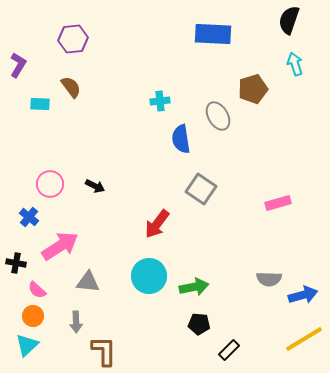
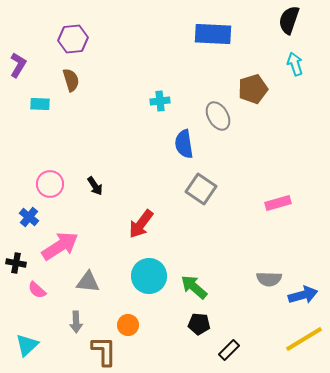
brown semicircle: moved 7 px up; rotated 20 degrees clockwise
blue semicircle: moved 3 px right, 5 px down
black arrow: rotated 30 degrees clockwise
red arrow: moved 16 px left
green arrow: rotated 128 degrees counterclockwise
orange circle: moved 95 px right, 9 px down
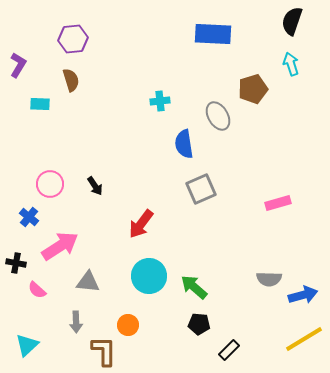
black semicircle: moved 3 px right, 1 px down
cyan arrow: moved 4 px left
gray square: rotated 32 degrees clockwise
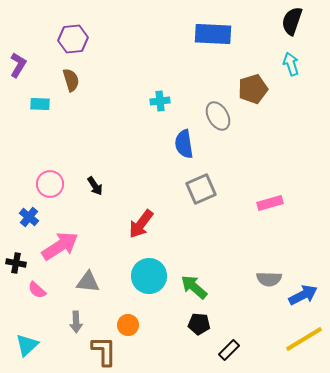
pink rectangle: moved 8 px left
blue arrow: rotated 12 degrees counterclockwise
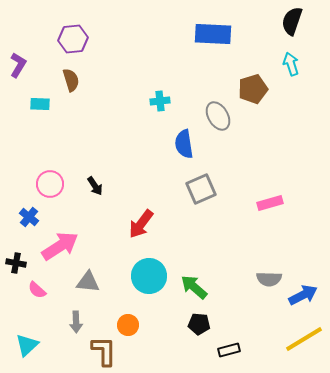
black rectangle: rotated 30 degrees clockwise
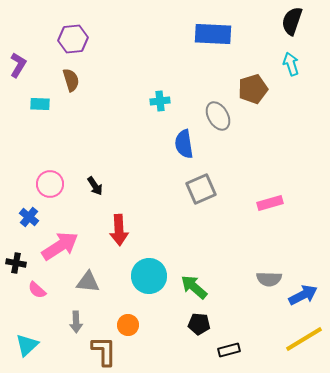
red arrow: moved 22 px left, 6 px down; rotated 40 degrees counterclockwise
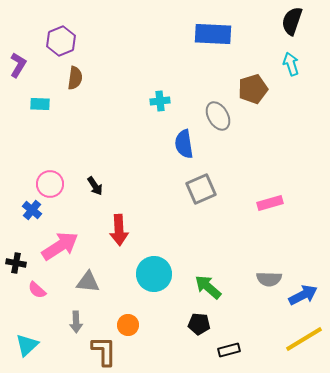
purple hexagon: moved 12 px left, 2 px down; rotated 16 degrees counterclockwise
brown semicircle: moved 4 px right, 2 px up; rotated 25 degrees clockwise
blue cross: moved 3 px right, 7 px up
cyan circle: moved 5 px right, 2 px up
green arrow: moved 14 px right
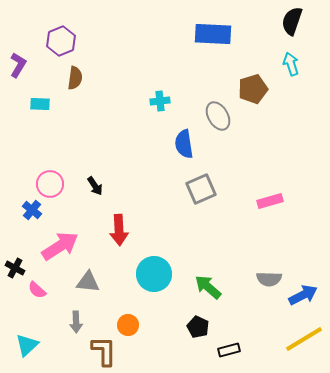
pink rectangle: moved 2 px up
black cross: moved 1 px left, 5 px down; rotated 18 degrees clockwise
black pentagon: moved 1 px left, 3 px down; rotated 20 degrees clockwise
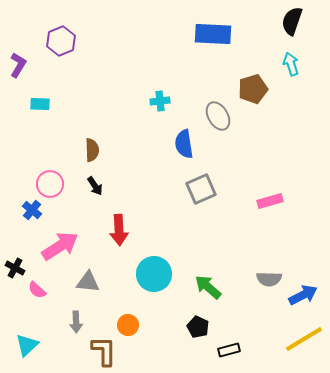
brown semicircle: moved 17 px right, 72 px down; rotated 10 degrees counterclockwise
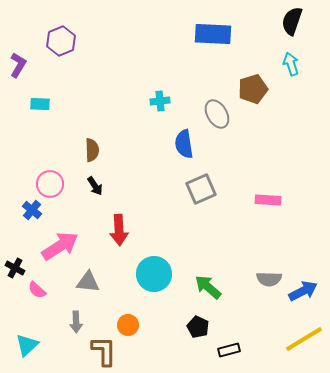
gray ellipse: moved 1 px left, 2 px up
pink rectangle: moved 2 px left, 1 px up; rotated 20 degrees clockwise
blue arrow: moved 4 px up
